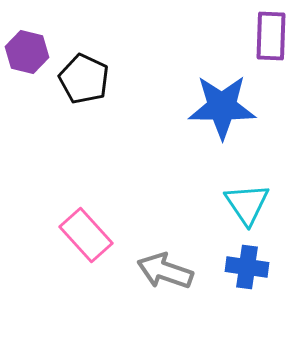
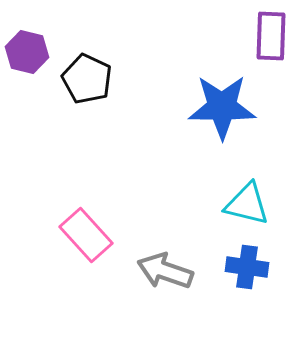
black pentagon: moved 3 px right
cyan triangle: rotated 42 degrees counterclockwise
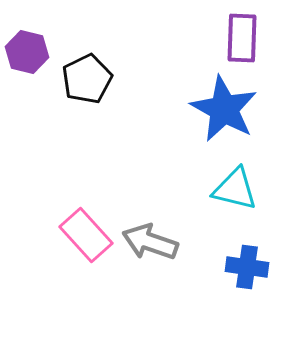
purple rectangle: moved 29 px left, 2 px down
black pentagon: rotated 21 degrees clockwise
blue star: moved 2 px right, 2 px down; rotated 28 degrees clockwise
cyan triangle: moved 12 px left, 15 px up
gray arrow: moved 15 px left, 29 px up
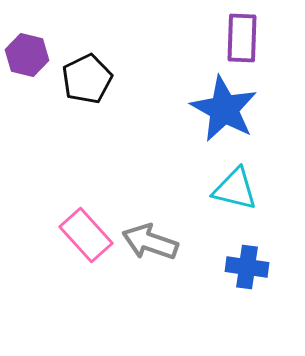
purple hexagon: moved 3 px down
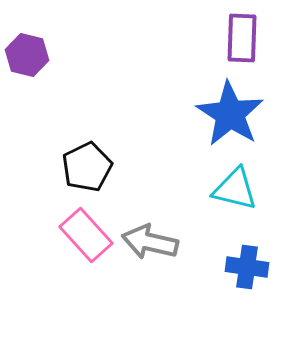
black pentagon: moved 88 px down
blue star: moved 6 px right, 5 px down; rotated 4 degrees clockwise
gray arrow: rotated 6 degrees counterclockwise
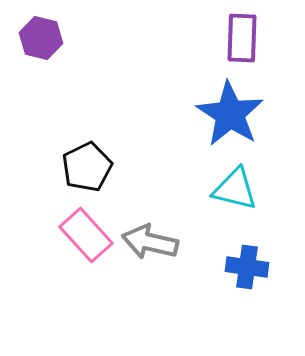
purple hexagon: moved 14 px right, 17 px up
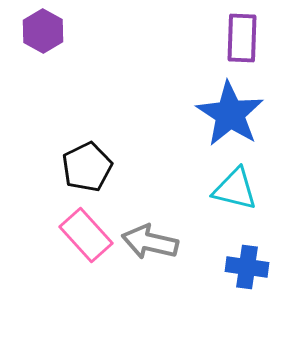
purple hexagon: moved 2 px right, 7 px up; rotated 15 degrees clockwise
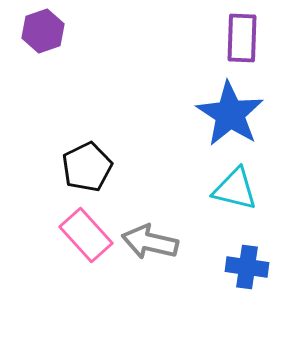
purple hexagon: rotated 12 degrees clockwise
